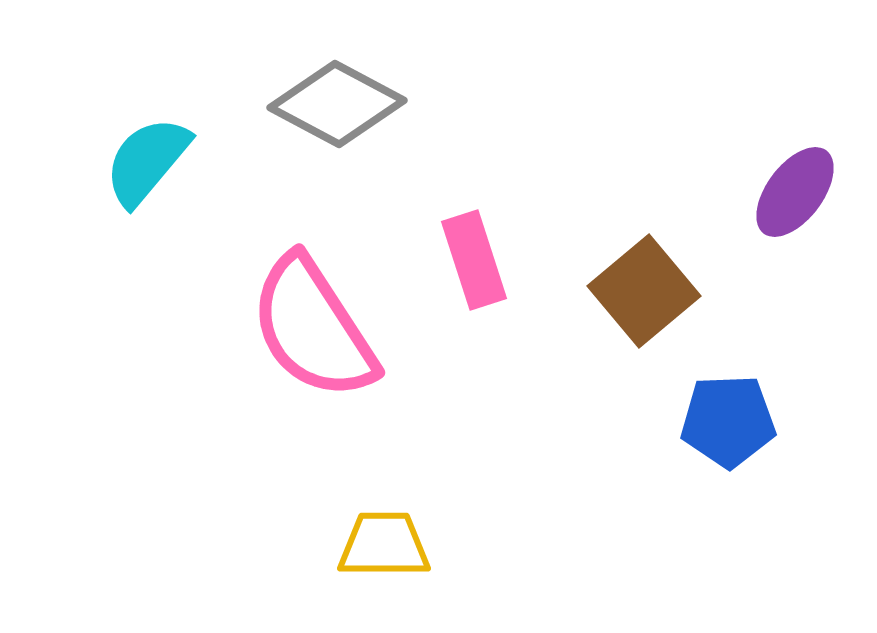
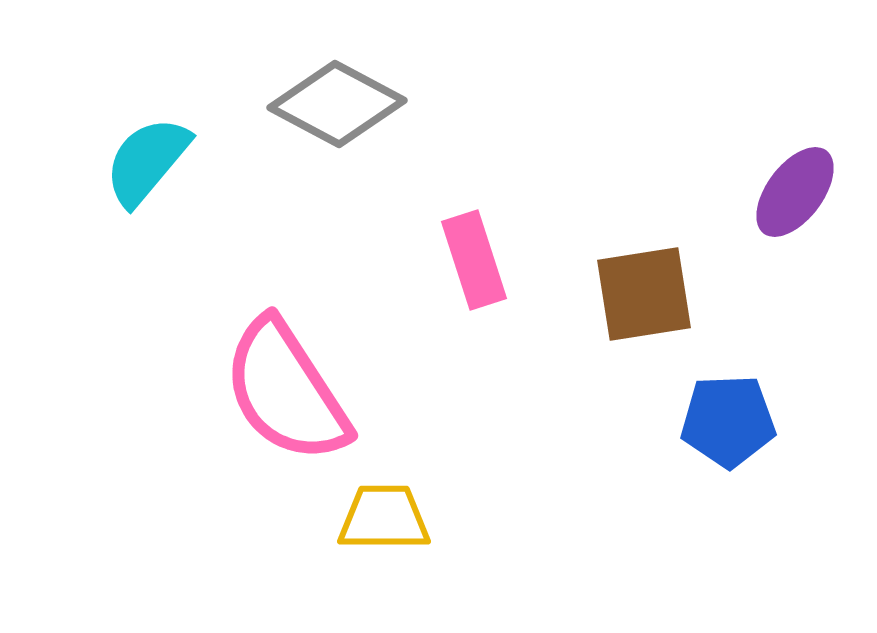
brown square: moved 3 px down; rotated 31 degrees clockwise
pink semicircle: moved 27 px left, 63 px down
yellow trapezoid: moved 27 px up
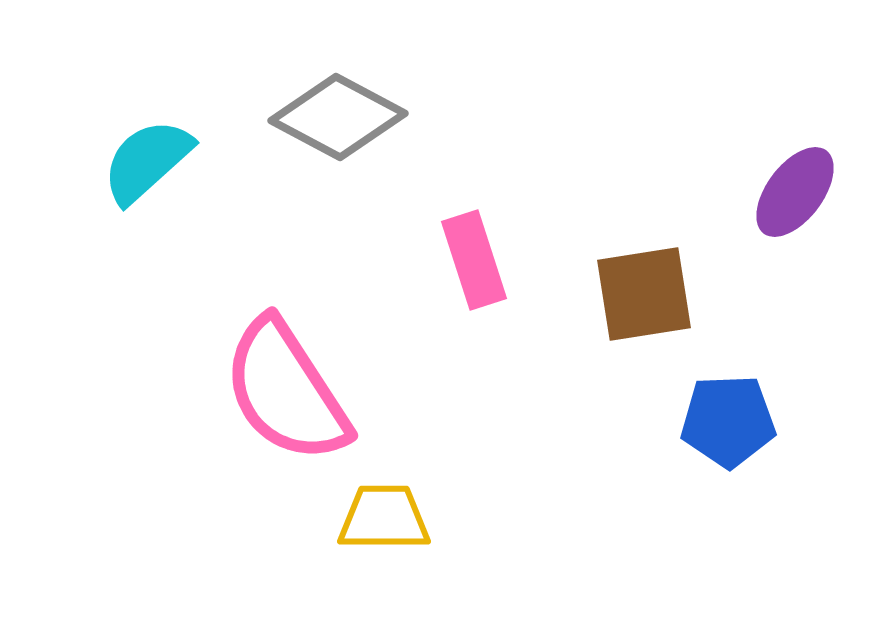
gray diamond: moved 1 px right, 13 px down
cyan semicircle: rotated 8 degrees clockwise
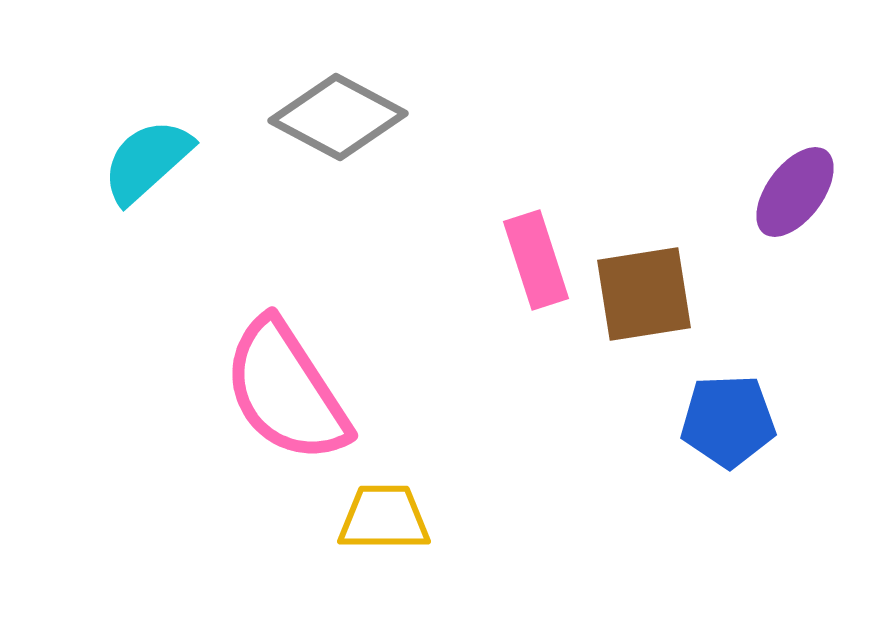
pink rectangle: moved 62 px right
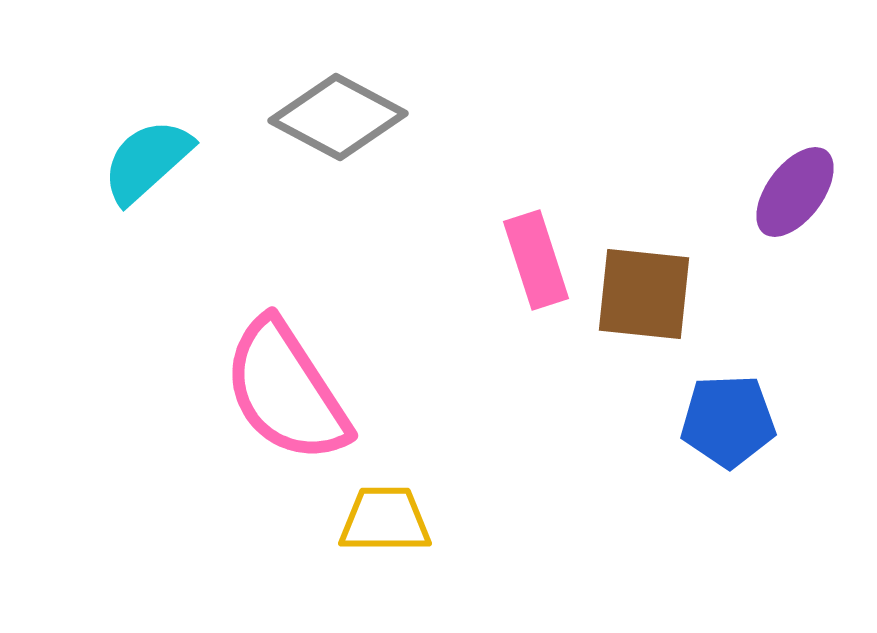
brown square: rotated 15 degrees clockwise
yellow trapezoid: moved 1 px right, 2 px down
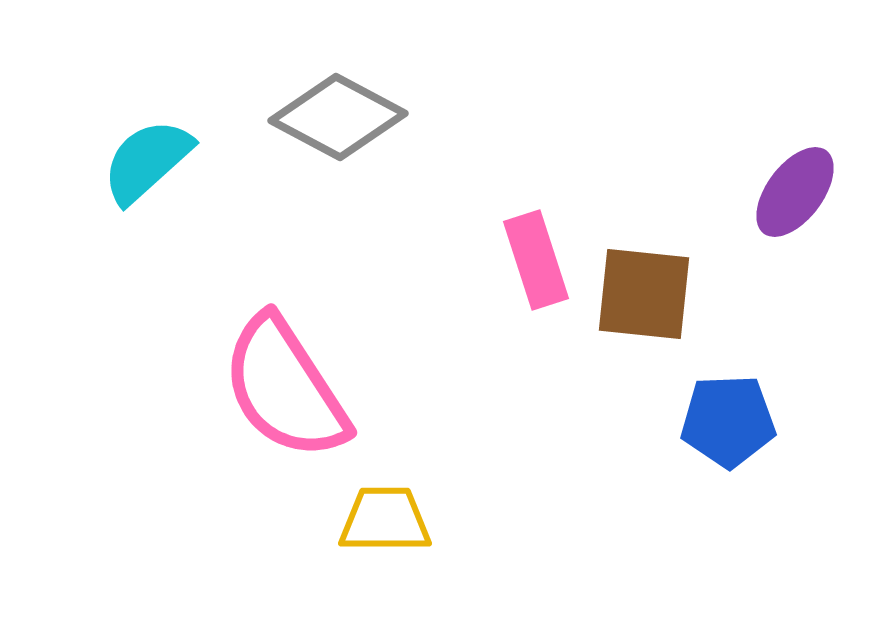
pink semicircle: moved 1 px left, 3 px up
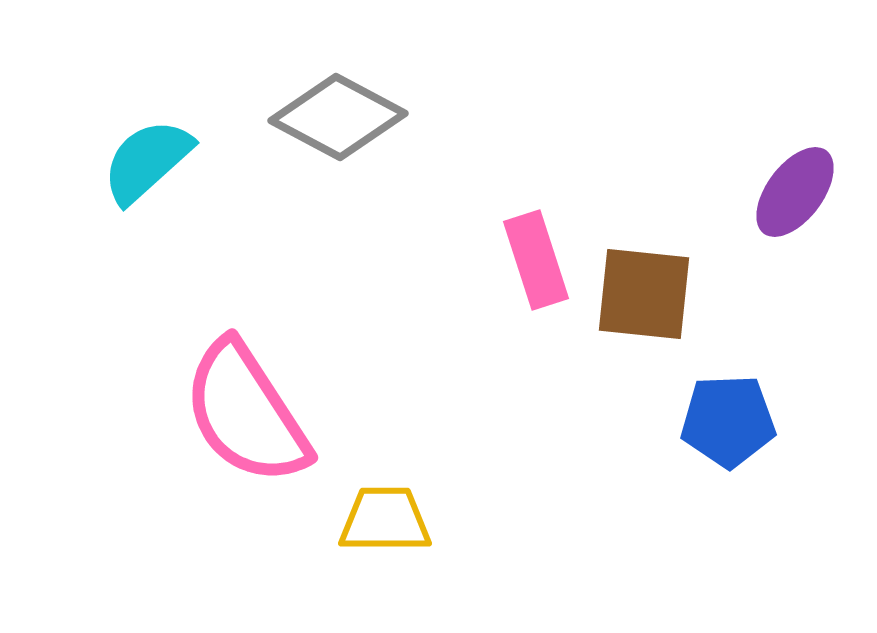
pink semicircle: moved 39 px left, 25 px down
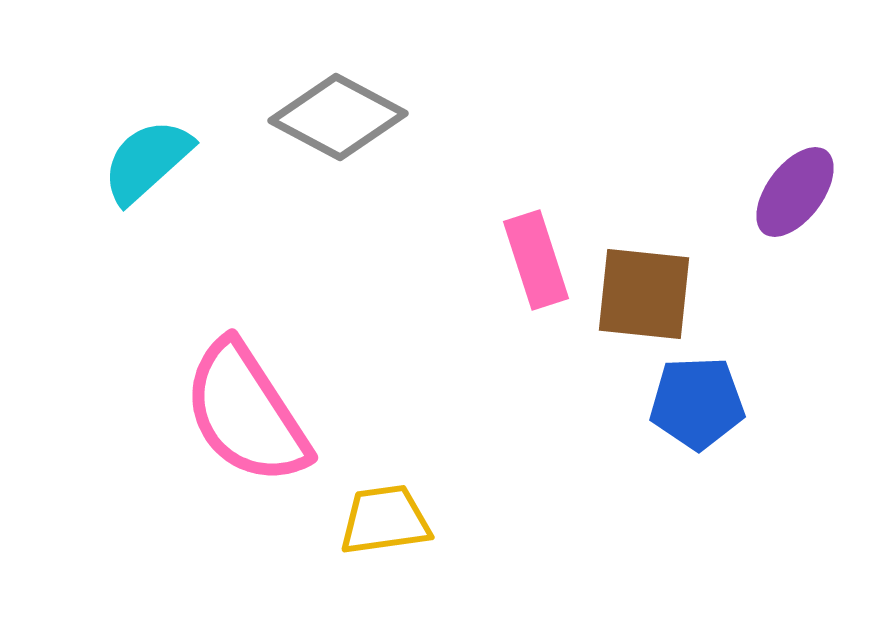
blue pentagon: moved 31 px left, 18 px up
yellow trapezoid: rotated 8 degrees counterclockwise
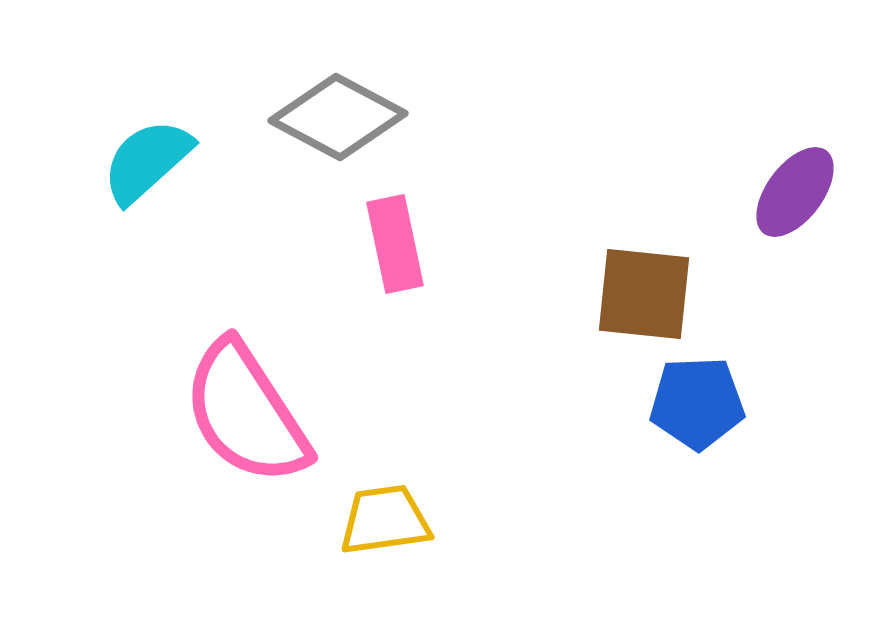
pink rectangle: moved 141 px left, 16 px up; rotated 6 degrees clockwise
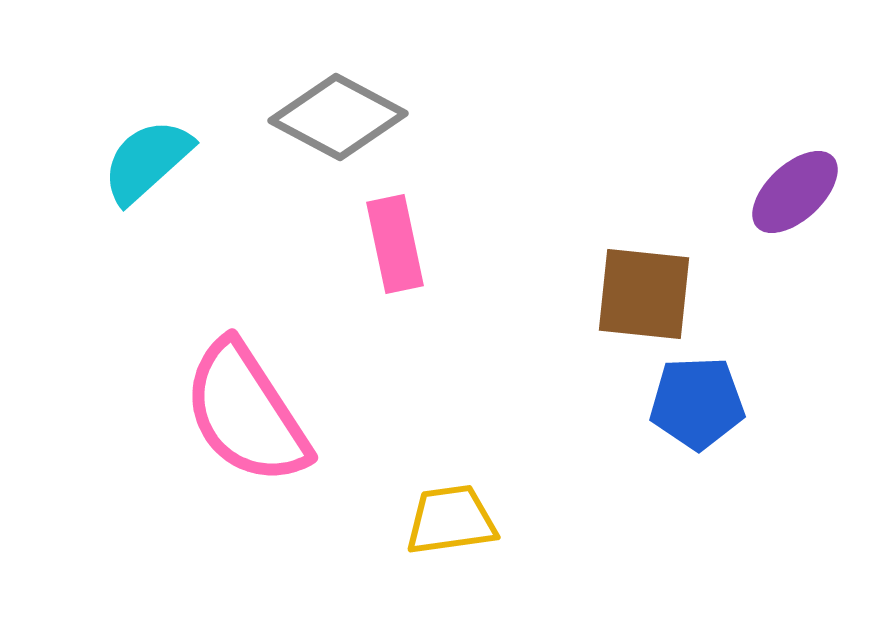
purple ellipse: rotated 10 degrees clockwise
yellow trapezoid: moved 66 px right
